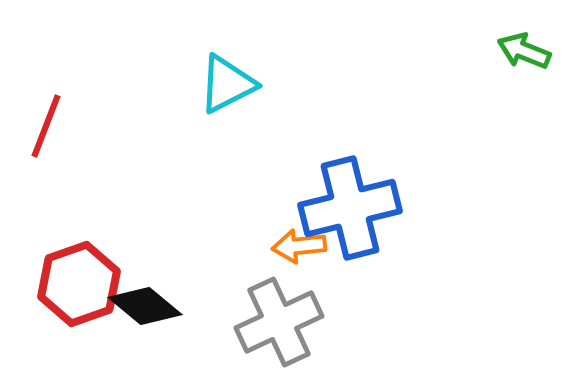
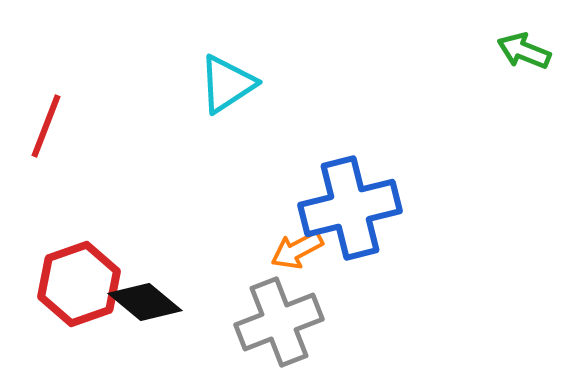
cyan triangle: rotated 6 degrees counterclockwise
orange arrow: moved 2 px left, 4 px down; rotated 22 degrees counterclockwise
black diamond: moved 4 px up
gray cross: rotated 4 degrees clockwise
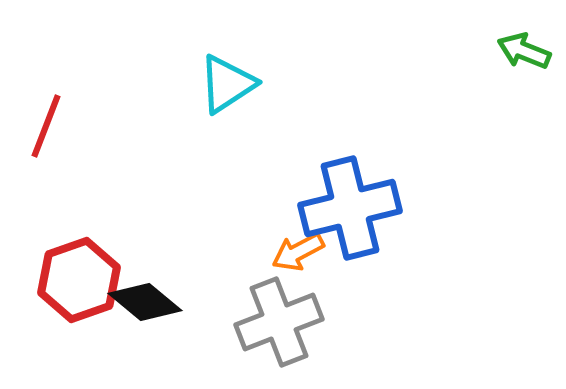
orange arrow: moved 1 px right, 2 px down
red hexagon: moved 4 px up
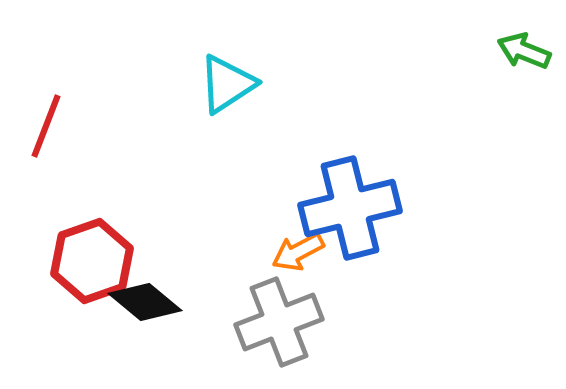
red hexagon: moved 13 px right, 19 px up
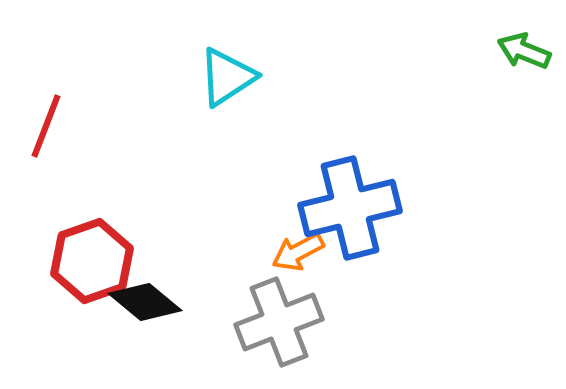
cyan triangle: moved 7 px up
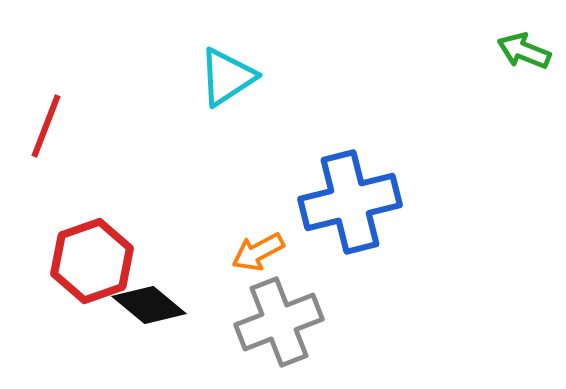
blue cross: moved 6 px up
orange arrow: moved 40 px left
black diamond: moved 4 px right, 3 px down
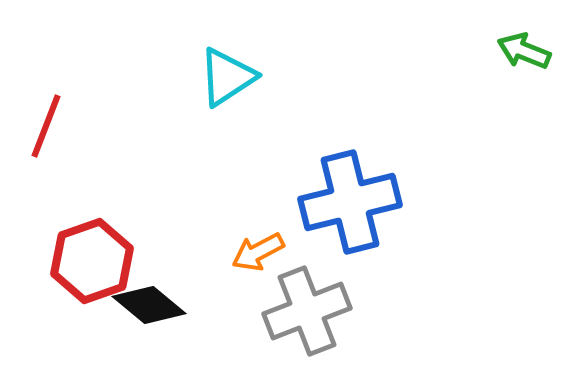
gray cross: moved 28 px right, 11 px up
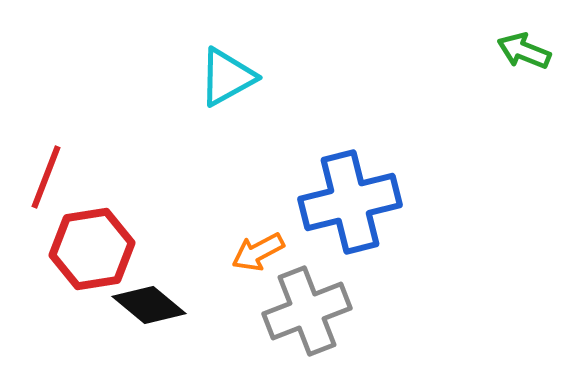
cyan triangle: rotated 4 degrees clockwise
red line: moved 51 px down
red hexagon: moved 12 px up; rotated 10 degrees clockwise
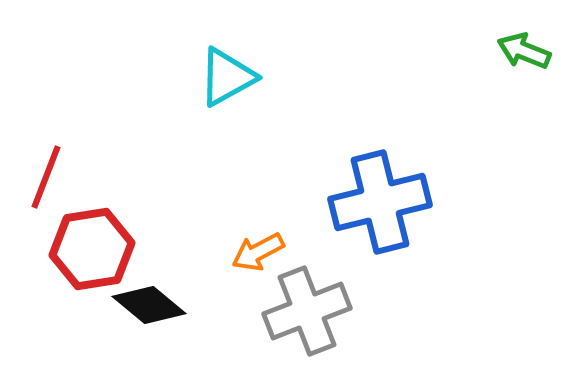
blue cross: moved 30 px right
